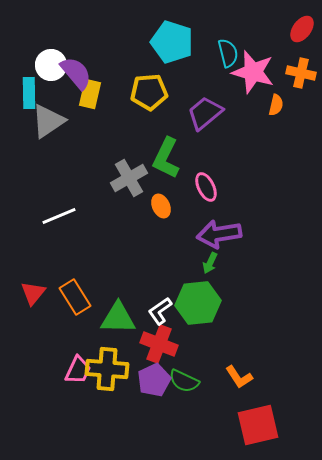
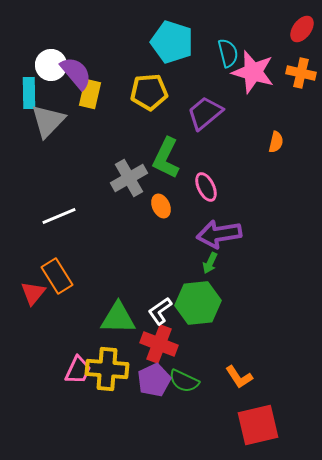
orange semicircle: moved 37 px down
gray triangle: rotated 12 degrees counterclockwise
orange rectangle: moved 18 px left, 21 px up
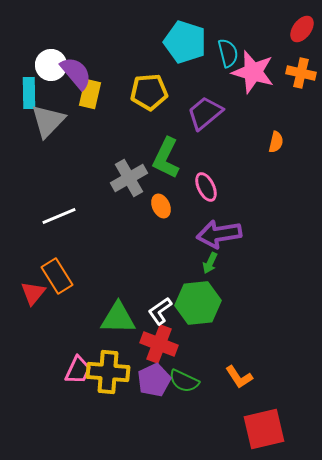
cyan pentagon: moved 13 px right
yellow cross: moved 1 px right, 3 px down
red square: moved 6 px right, 4 px down
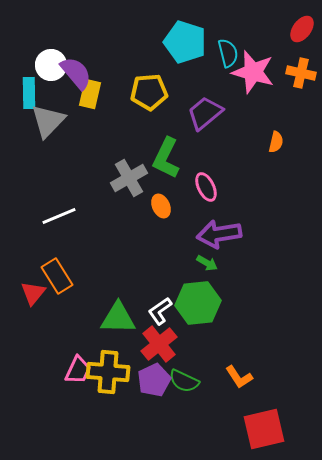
green arrow: moved 3 px left; rotated 85 degrees counterclockwise
red cross: rotated 30 degrees clockwise
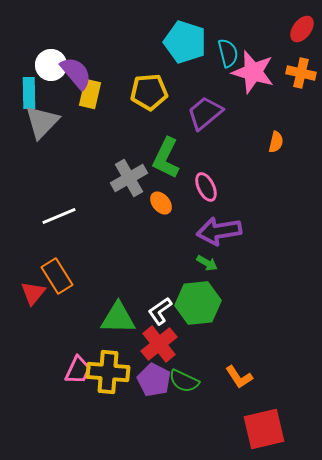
gray triangle: moved 6 px left, 1 px down
orange ellipse: moved 3 px up; rotated 15 degrees counterclockwise
purple arrow: moved 3 px up
purple pentagon: rotated 20 degrees counterclockwise
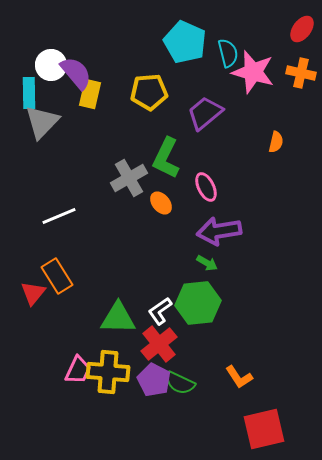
cyan pentagon: rotated 6 degrees clockwise
green semicircle: moved 4 px left, 2 px down
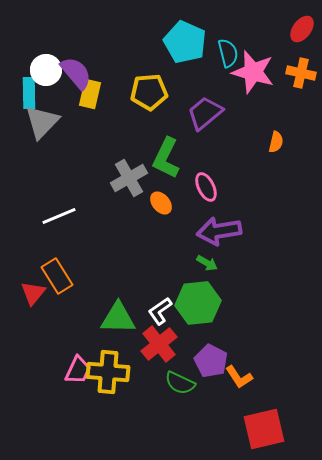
white circle: moved 5 px left, 5 px down
purple pentagon: moved 57 px right, 19 px up
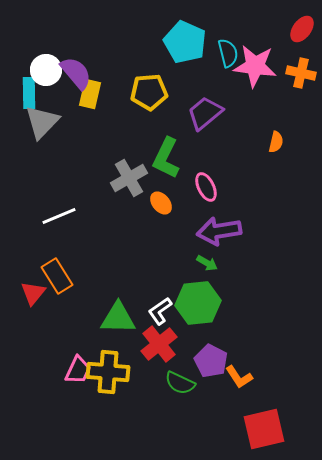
pink star: moved 2 px right, 6 px up; rotated 9 degrees counterclockwise
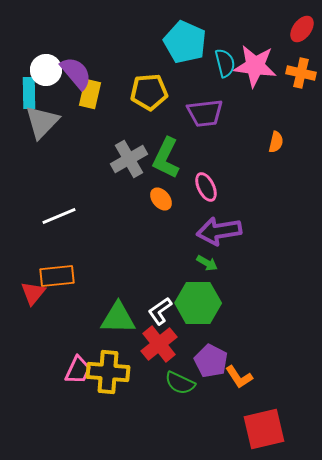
cyan semicircle: moved 3 px left, 10 px down
purple trapezoid: rotated 147 degrees counterclockwise
gray cross: moved 19 px up
orange ellipse: moved 4 px up
orange rectangle: rotated 64 degrees counterclockwise
green hexagon: rotated 6 degrees clockwise
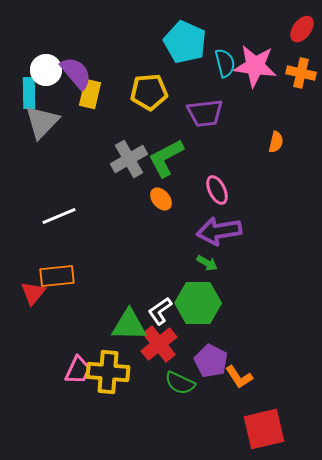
green L-shape: rotated 36 degrees clockwise
pink ellipse: moved 11 px right, 3 px down
green triangle: moved 11 px right, 7 px down
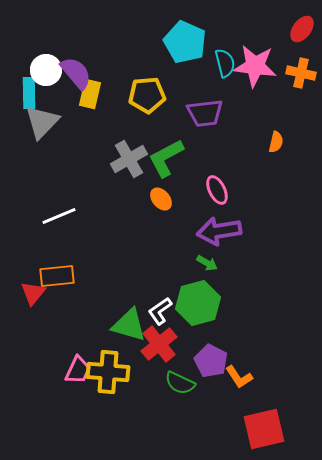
yellow pentagon: moved 2 px left, 3 px down
green hexagon: rotated 15 degrees counterclockwise
green triangle: rotated 15 degrees clockwise
